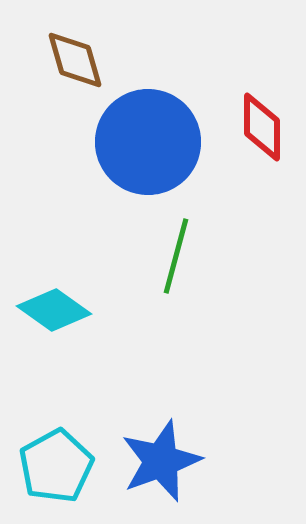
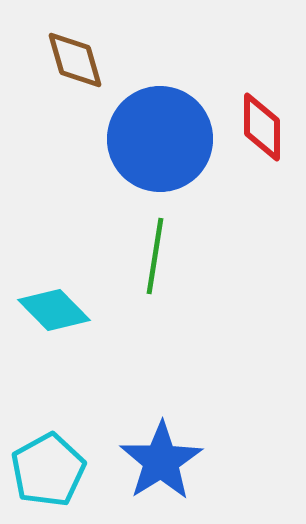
blue circle: moved 12 px right, 3 px up
green line: moved 21 px left; rotated 6 degrees counterclockwise
cyan diamond: rotated 10 degrees clockwise
blue star: rotated 12 degrees counterclockwise
cyan pentagon: moved 8 px left, 4 px down
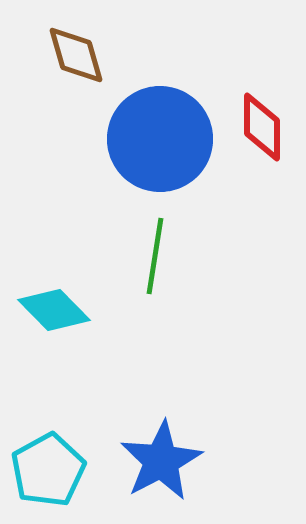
brown diamond: moved 1 px right, 5 px up
blue star: rotated 4 degrees clockwise
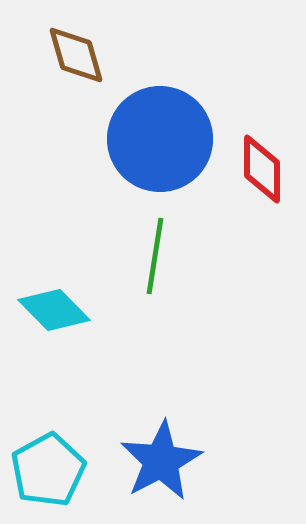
red diamond: moved 42 px down
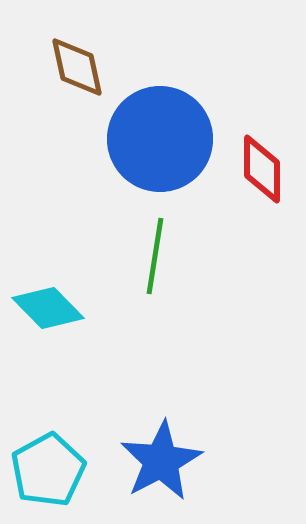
brown diamond: moved 1 px right, 12 px down; rotated 4 degrees clockwise
cyan diamond: moved 6 px left, 2 px up
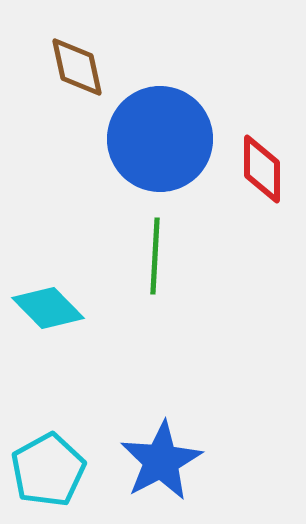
green line: rotated 6 degrees counterclockwise
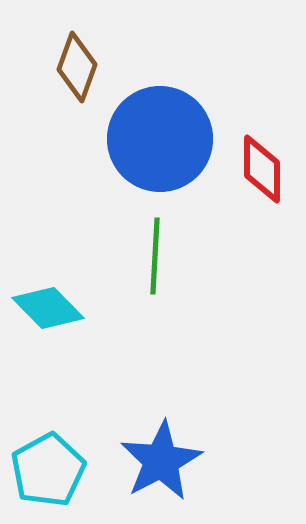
brown diamond: rotated 32 degrees clockwise
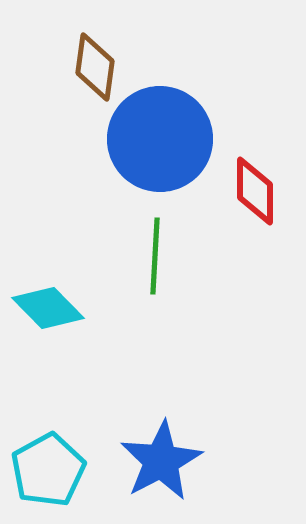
brown diamond: moved 18 px right; rotated 12 degrees counterclockwise
red diamond: moved 7 px left, 22 px down
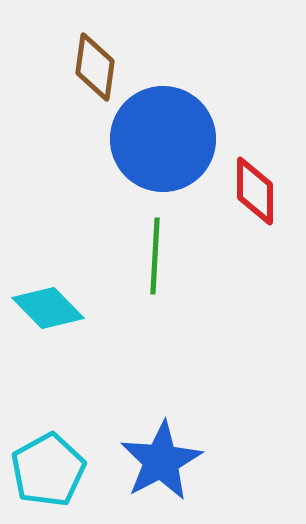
blue circle: moved 3 px right
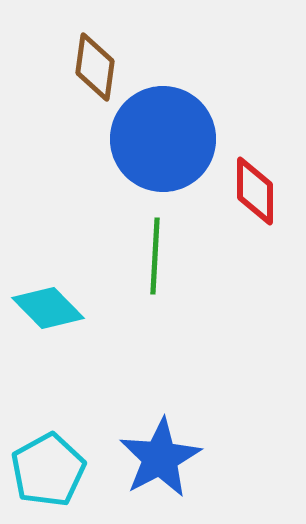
blue star: moved 1 px left, 3 px up
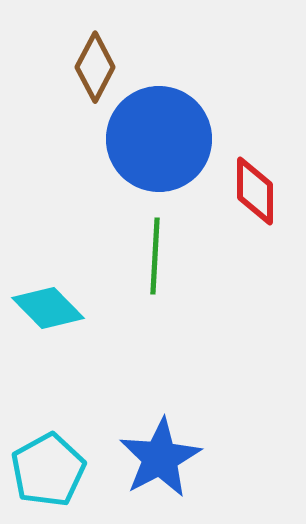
brown diamond: rotated 20 degrees clockwise
blue circle: moved 4 px left
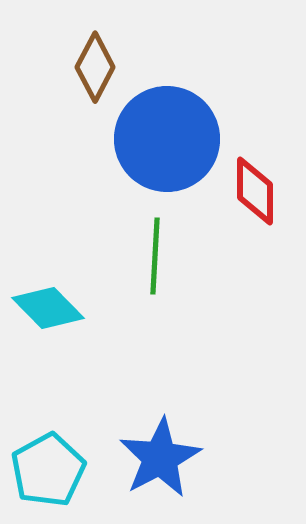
blue circle: moved 8 px right
